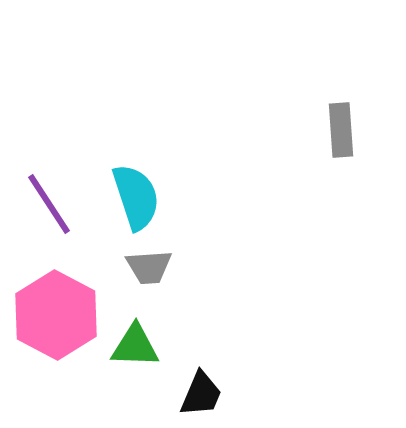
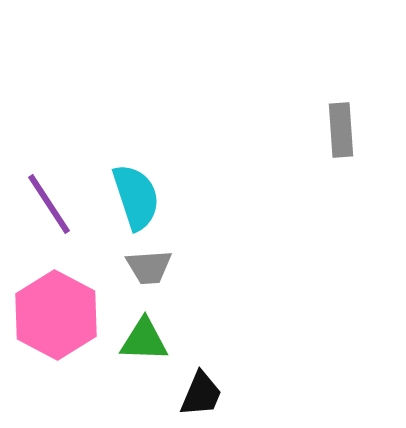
green triangle: moved 9 px right, 6 px up
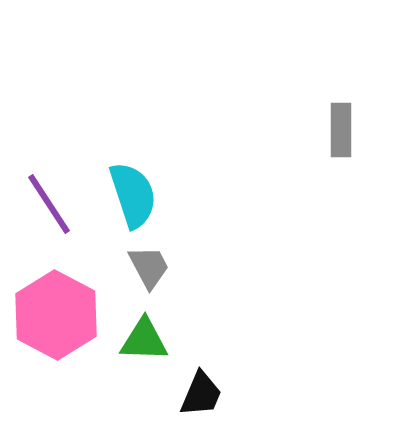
gray rectangle: rotated 4 degrees clockwise
cyan semicircle: moved 3 px left, 2 px up
gray trapezoid: rotated 114 degrees counterclockwise
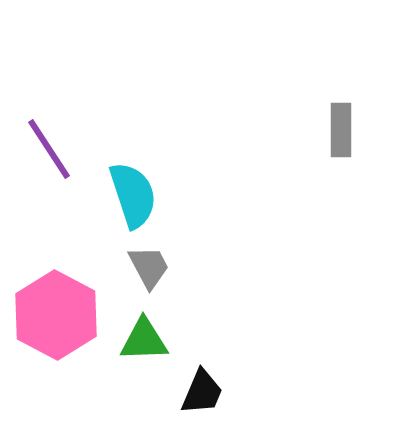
purple line: moved 55 px up
green triangle: rotated 4 degrees counterclockwise
black trapezoid: moved 1 px right, 2 px up
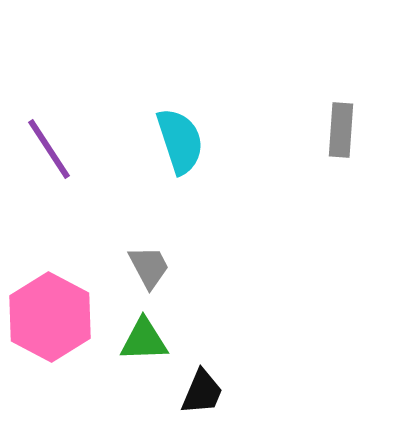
gray rectangle: rotated 4 degrees clockwise
cyan semicircle: moved 47 px right, 54 px up
pink hexagon: moved 6 px left, 2 px down
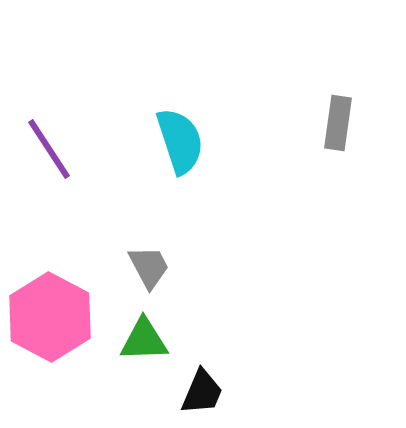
gray rectangle: moved 3 px left, 7 px up; rotated 4 degrees clockwise
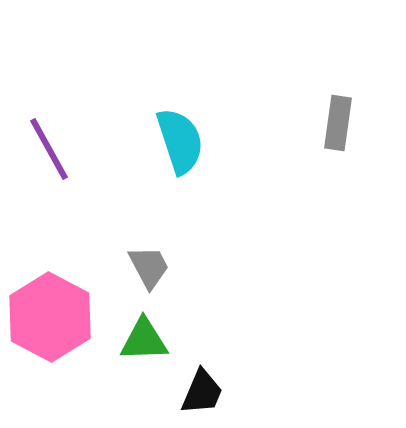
purple line: rotated 4 degrees clockwise
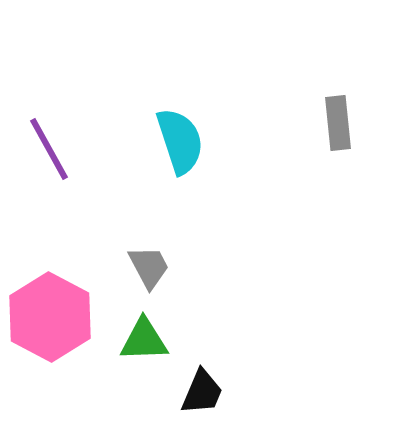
gray rectangle: rotated 14 degrees counterclockwise
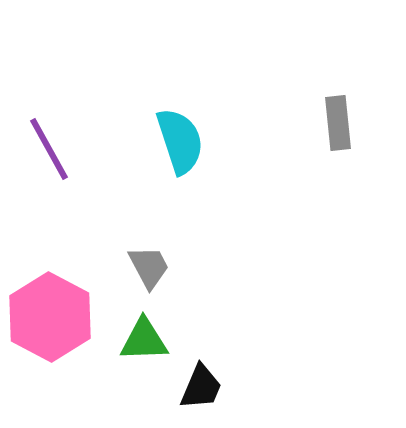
black trapezoid: moved 1 px left, 5 px up
